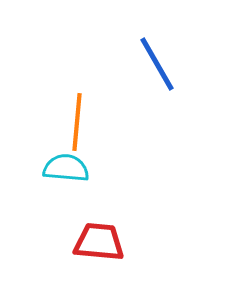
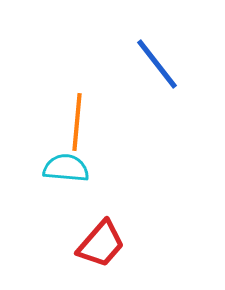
blue line: rotated 8 degrees counterclockwise
red trapezoid: moved 2 px right, 2 px down; rotated 126 degrees clockwise
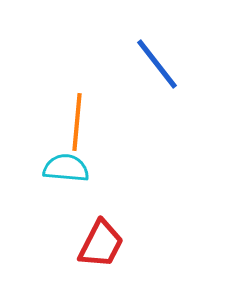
red trapezoid: rotated 14 degrees counterclockwise
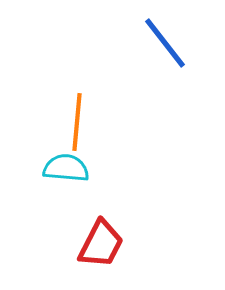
blue line: moved 8 px right, 21 px up
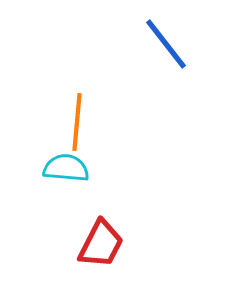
blue line: moved 1 px right, 1 px down
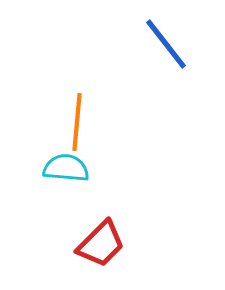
red trapezoid: rotated 18 degrees clockwise
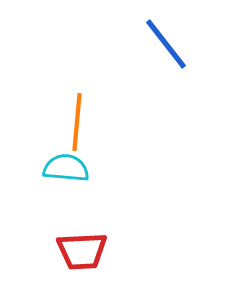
red trapezoid: moved 19 px left, 7 px down; rotated 42 degrees clockwise
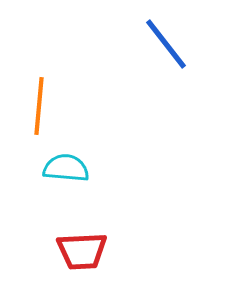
orange line: moved 38 px left, 16 px up
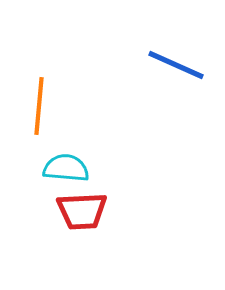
blue line: moved 10 px right, 21 px down; rotated 28 degrees counterclockwise
red trapezoid: moved 40 px up
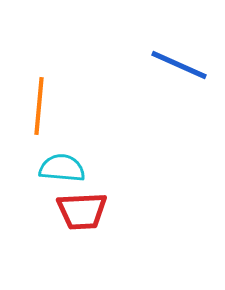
blue line: moved 3 px right
cyan semicircle: moved 4 px left
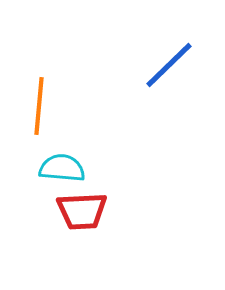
blue line: moved 10 px left; rotated 68 degrees counterclockwise
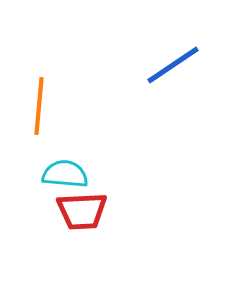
blue line: moved 4 px right; rotated 10 degrees clockwise
cyan semicircle: moved 3 px right, 6 px down
